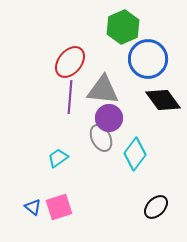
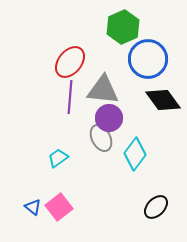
pink square: rotated 20 degrees counterclockwise
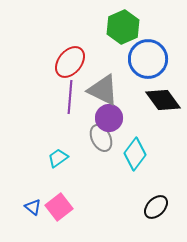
gray triangle: rotated 20 degrees clockwise
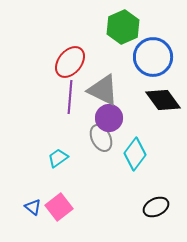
blue circle: moved 5 px right, 2 px up
black ellipse: rotated 20 degrees clockwise
